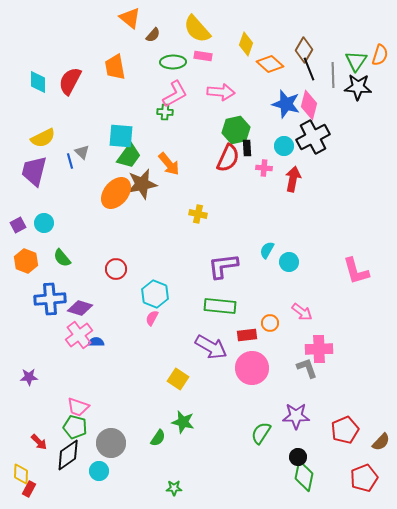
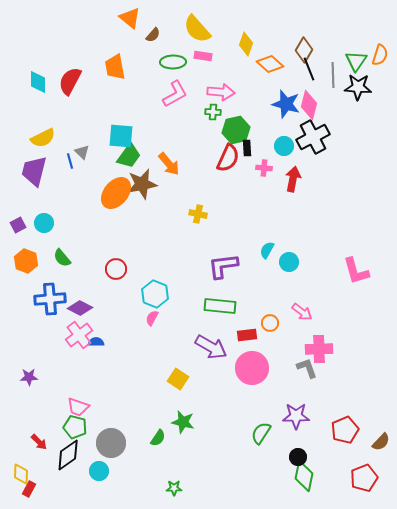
green cross at (165, 112): moved 48 px right
purple diamond at (80, 308): rotated 10 degrees clockwise
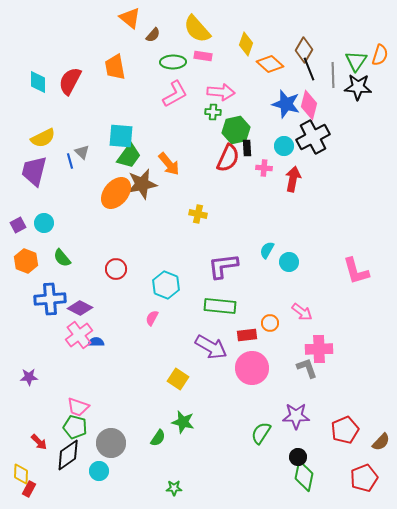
cyan hexagon at (155, 294): moved 11 px right, 9 px up
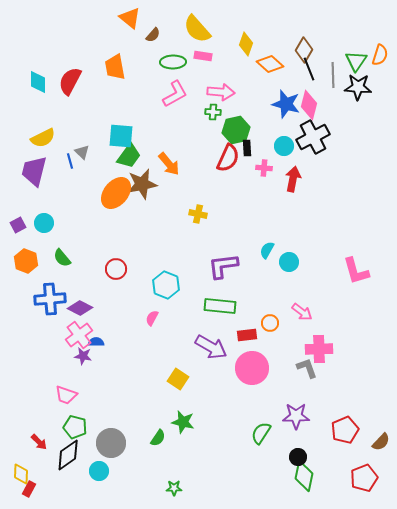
purple star at (29, 377): moved 54 px right, 21 px up; rotated 12 degrees clockwise
pink trapezoid at (78, 407): moved 12 px left, 12 px up
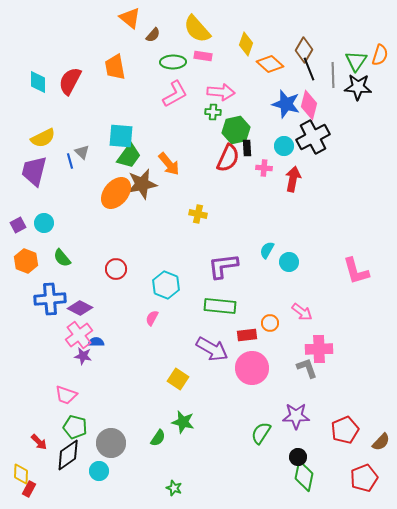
purple arrow at (211, 347): moved 1 px right, 2 px down
green star at (174, 488): rotated 21 degrees clockwise
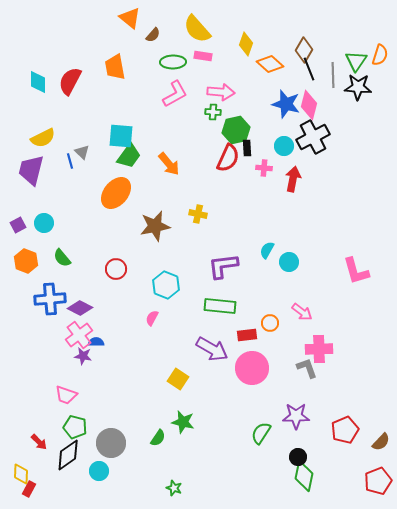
purple trapezoid at (34, 171): moved 3 px left, 1 px up
brown star at (142, 184): moved 13 px right, 42 px down
red pentagon at (364, 478): moved 14 px right, 3 px down
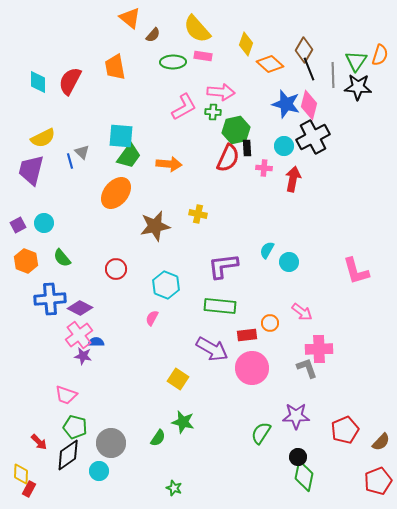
pink L-shape at (175, 94): moved 9 px right, 13 px down
orange arrow at (169, 164): rotated 45 degrees counterclockwise
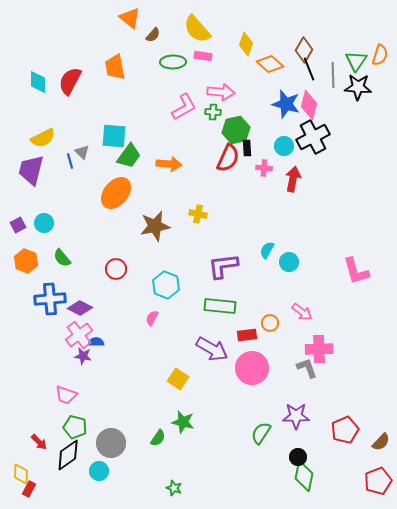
cyan square at (121, 136): moved 7 px left
